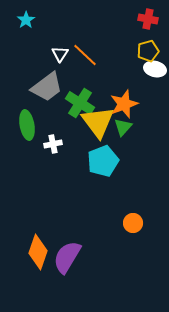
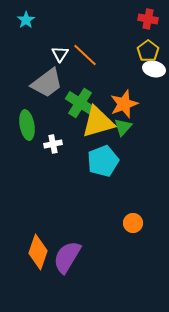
yellow pentagon: rotated 20 degrees counterclockwise
white ellipse: moved 1 px left
gray trapezoid: moved 4 px up
yellow triangle: rotated 51 degrees clockwise
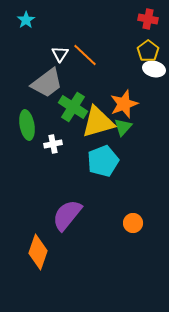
green cross: moved 7 px left, 4 px down
purple semicircle: moved 42 px up; rotated 8 degrees clockwise
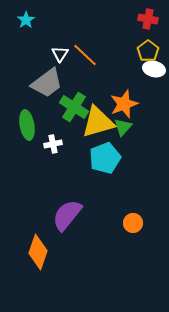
green cross: moved 1 px right
cyan pentagon: moved 2 px right, 3 px up
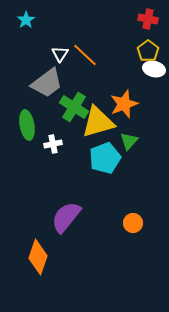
green triangle: moved 6 px right, 14 px down
purple semicircle: moved 1 px left, 2 px down
orange diamond: moved 5 px down
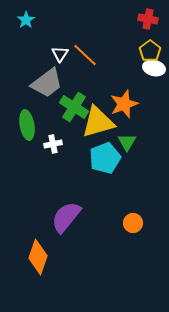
yellow pentagon: moved 2 px right
white ellipse: moved 1 px up
green triangle: moved 2 px left, 1 px down; rotated 12 degrees counterclockwise
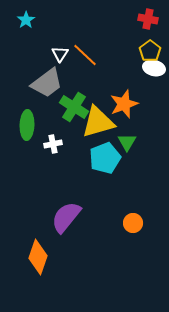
green ellipse: rotated 12 degrees clockwise
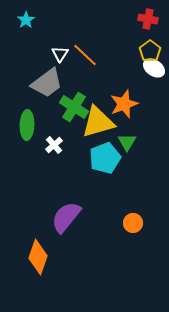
white ellipse: rotated 20 degrees clockwise
white cross: moved 1 px right, 1 px down; rotated 30 degrees counterclockwise
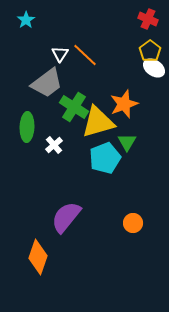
red cross: rotated 12 degrees clockwise
green ellipse: moved 2 px down
